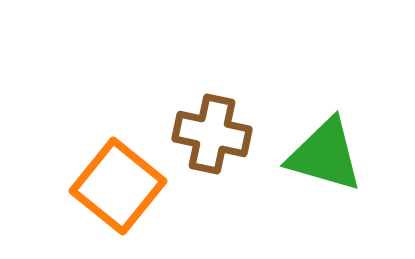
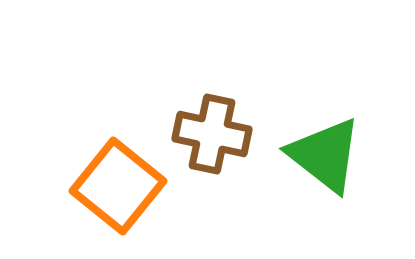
green triangle: rotated 22 degrees clockwise
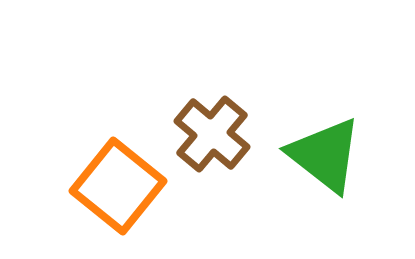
brown cross: rotated 28 degrees clockwise
